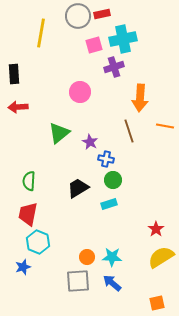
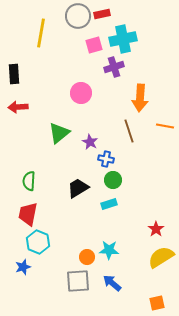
pink circle: moved 1 px right, 1 px down
cyan star: moved 3 px left, 7 px up
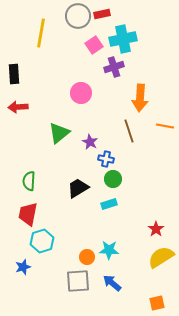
pink square: rotated 18 degrees counterclockwise
green circle: moved 1 px up
cyan hexagon: moved 4 px right, 1 px up; rotated 20 degrees clockwise
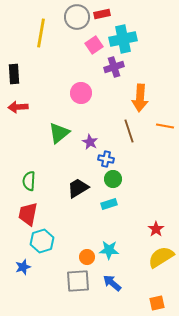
gray circle: moved 1 px left, 1 px down
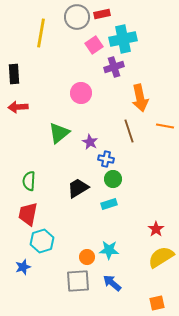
orange arrow: rotated 16 degrees counterclockwise
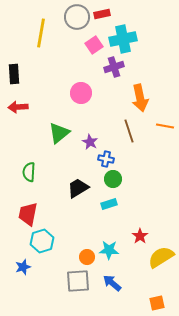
green semicircle: moved 9 px up
red star: moved 16 px left, 7 px down
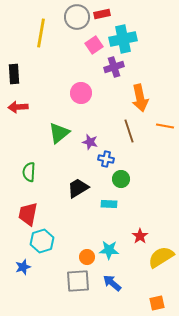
purple star: rotated 14 degrees counterclockwise
green circle: moved 8 px right
cyan rectangle: rotated 21 degrees clockwise
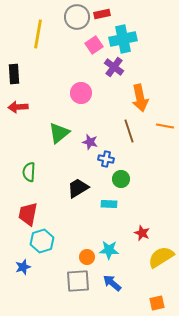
yellow line: moved 3 px left, 1 px down
purple cross: rotated 36 degrees counterclockwise
red star: moved 2 px right, 3 px up; rotated 14 degrees counterclockwise
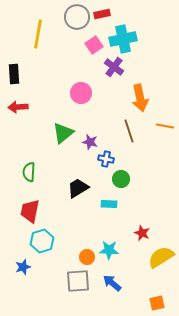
green triangle: moved 4 px right
red trapezoid: moved 2 px right, 3 px up
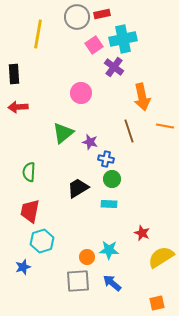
orange arrow: moved 2 px right, 1 px up
green circle: moved 9 px left
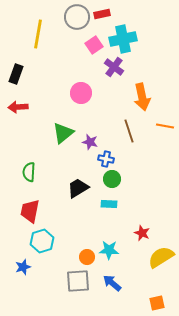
black rectangle: moved 2 px right; rotated 24 degrees clockwise
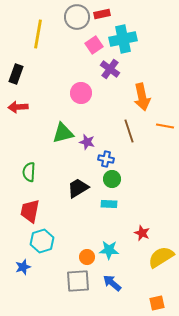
purple cross: moved 4 px left, 2 px down
green triangle: rotated 25 degrees clockwise
purple star: moved 3 px left
